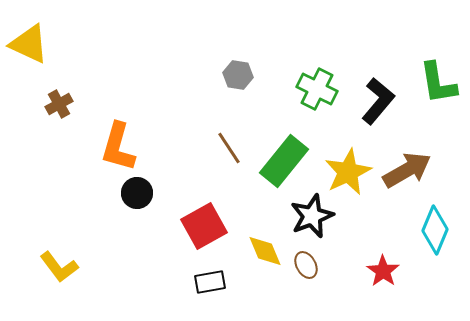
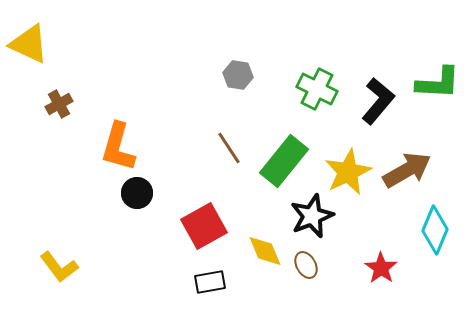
green L-shape: rotated 78 degrees counterclockwise
red star: moved 2 px left, 3 px up
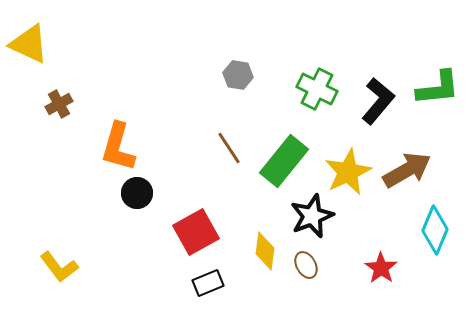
green L-shape: moved 5 px down; rotated 9 degrees counterclockwise
red square: moved 8 px left, 6 px down
yellow diamond: rotated 30 degrees clockwise
black rectangle: moved 2 px left, 1 px down; rotated 12 degrees counterclockwise
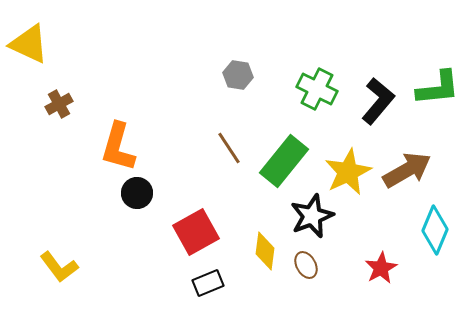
red star: rotated 8 degrees clockwise
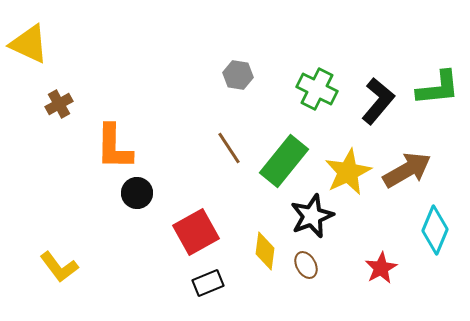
orange L-shape: moved 4 px left; rotated 15 degrees counterclockwise
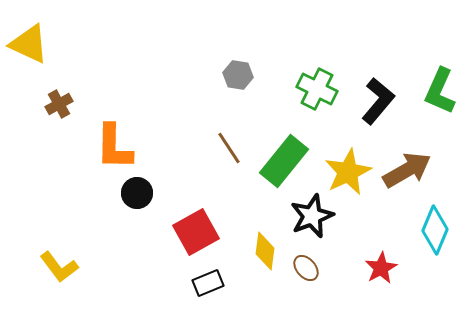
green L-shape: moved 2 px right, 3 px down; rotated 120 degrees clockwise
brown ellipse: moved 3 px down; rotated 12 degrees counterclockwise
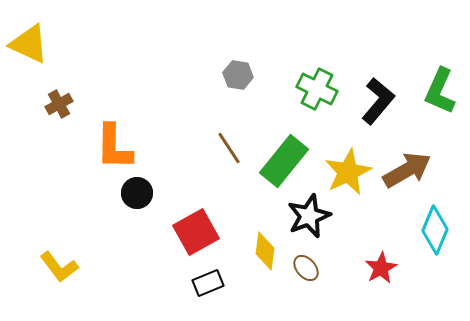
black star: moved 3 px left
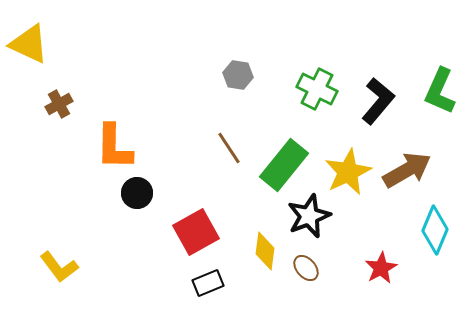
green rectangle: moved 4 px down
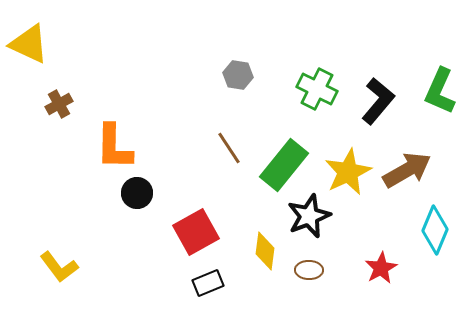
brown ellipse: moved 3 px right, 2 px down; rotated 48 degrees counterclockwise
